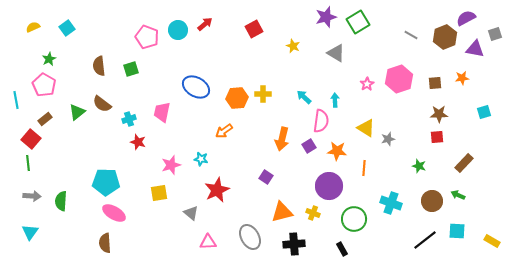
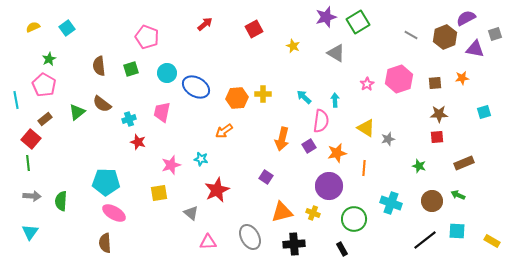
cyan circle at (178, 30): moved 11 px left, 43 px down
orange star at (337, 151): moved 2 px down; rotated 18 degrees counterclockwise
brown rectangle at (464, 163): rotated 24 degrees clockwise
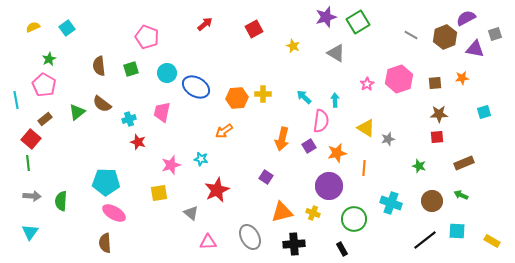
green arrow at (458, 195): moved 3 px right
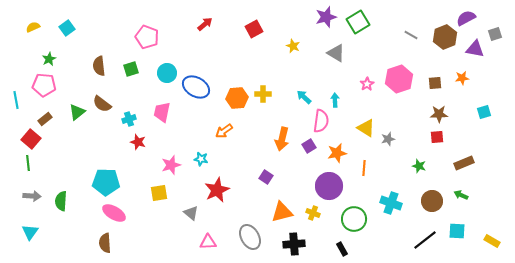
pink pentagon at (44, 85): rotated 25 degrees counterclockwise
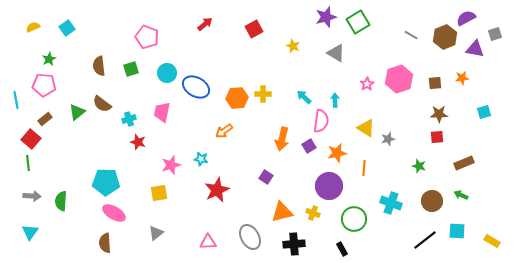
gray triangle at (191, 213): moved 35 px left, 20 px down; rotated 42 degrees clockwise
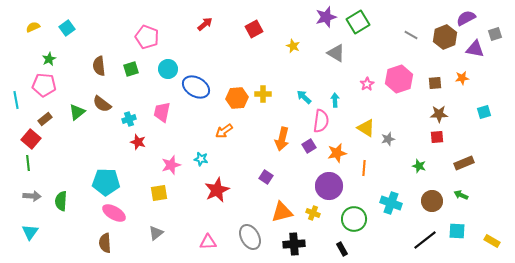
cyan circle at (167, 73): moved 1 px right, 4 px up
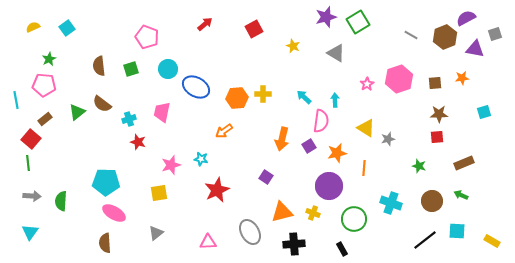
gray ellipse at (250, 237): moved 5 px up
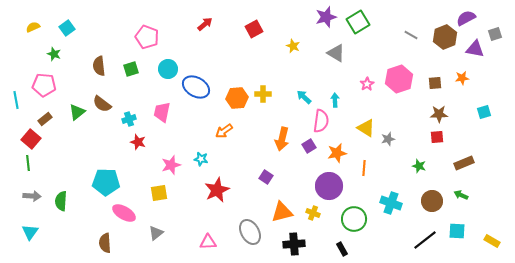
green star at (49, 59): moved 5 px right, 5 px up; rotated 24 degrees counterclockwise
pink ellipse at (114, 213): moved 10 px right
